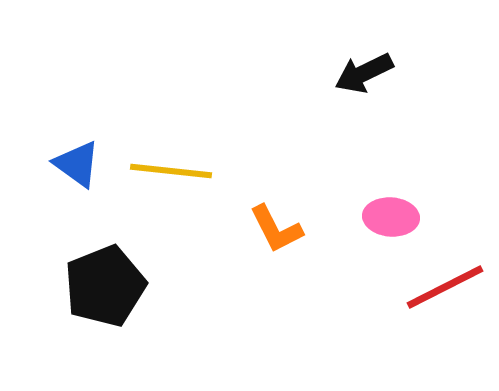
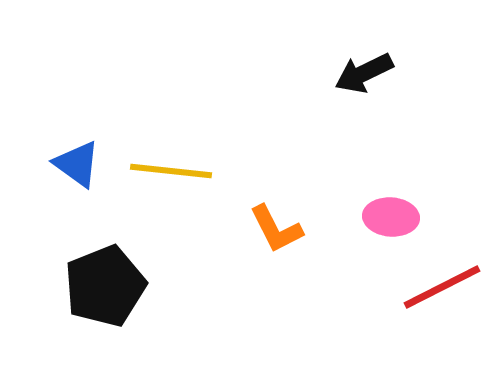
red line: moved 3 px left
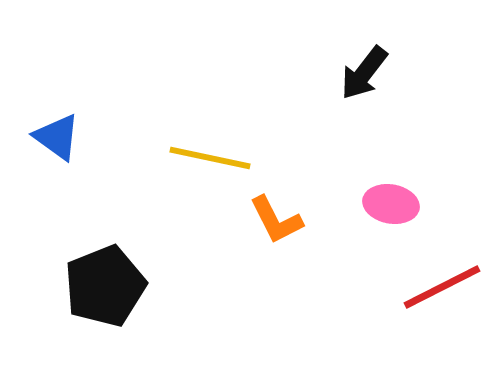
black arrow: rotated 26 degrees counterclockwise
blue triangle: moved 20 px left, 27 px up
yellow line: moved 39 px right, 13 px up; rotated 6 degrees clockwise
pink ellipse: moved 13 px up; rotated 6 degrees clockwise
orange L-shape: moved 9 px up
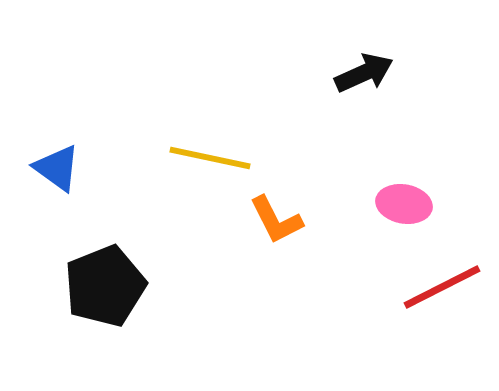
black arrow: rotated 152 degrees counterclockwise
blue triangle: moved 31 px down
pink ellipse: moved 13 px right
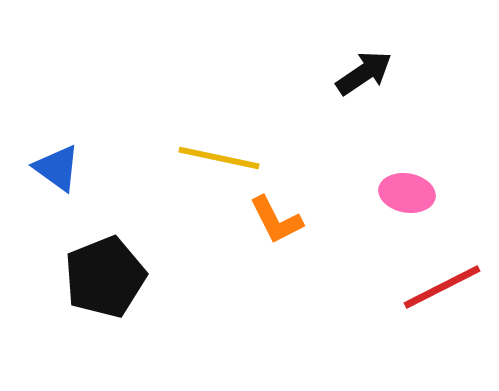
black arrow: rotated 10 degrees counterclockwise
yellow line: moved 9 px right
pink ellipse: moved 3 px right, 11 px up
black pentagon: moved 9 px up
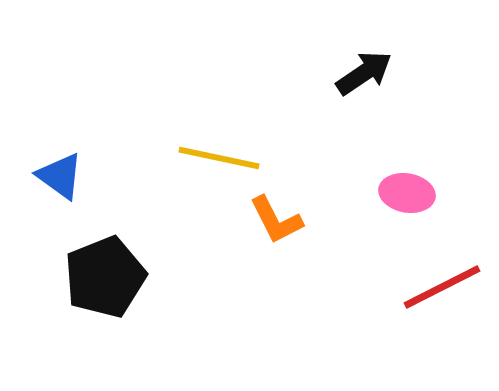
blue triangle: moved 3 px right, 8 px down
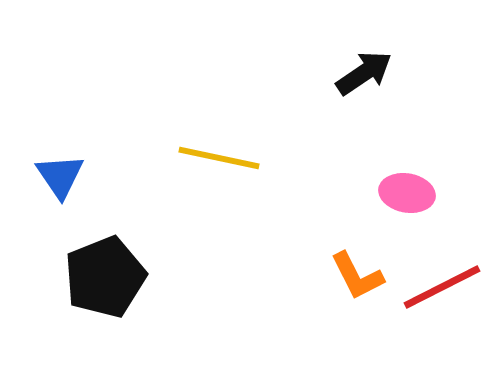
blue triangle: rotated 20 degrees clockwise
orange L-shape: moved 81 px right, 56 px down
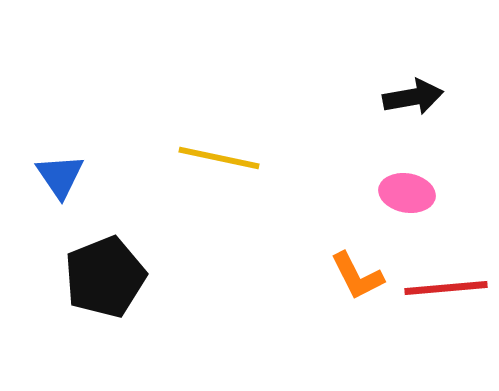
black arrow: moved 49 px right, 24 px down; rotated 24 degrees clockwise
red line: moved 4 px right, 1 px down; rotated 22 degrees clockwise
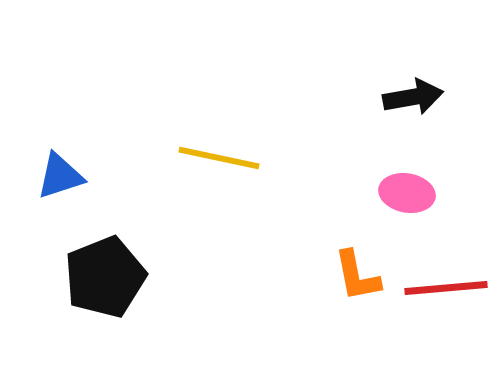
blue triangle: rotated 46 degrees clockwise
orange L-shape: rotated 16 degrees clockwise
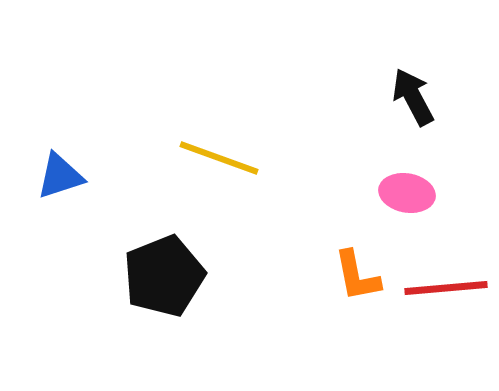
black arrow: rotated 108 degrees counterclockwise
yellow line: rotated 8 degrees clockwise
black pentagon: moved 59 px right, 1 px up
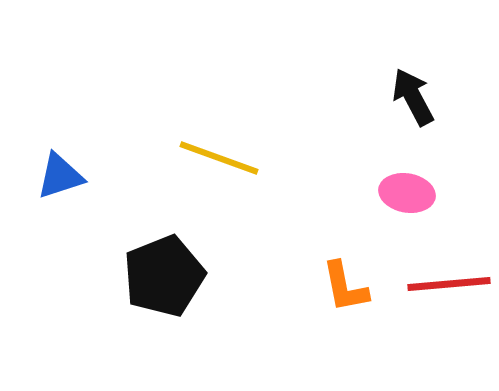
orange L-shape: moved 12 px left, 11 px down
red line: moved 3 px right, 4 px up
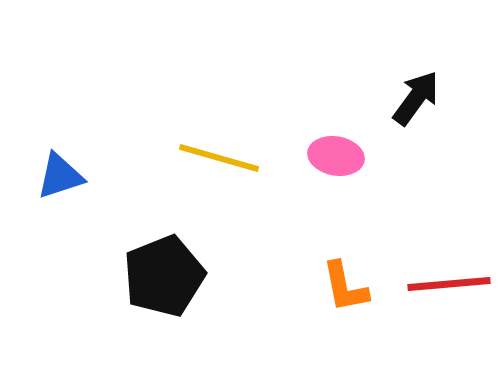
black arrow: moved 3 px right, 1 px down; rotated 64 degrees clockwise
yellow line: rotated 4 degrees counterclockwise
pink ellipse: moved 71 px left, 37 px up
